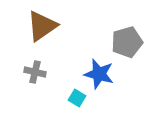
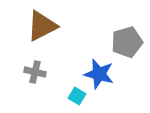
brown triangle: rotated 8 degrees clockwise
cyan square: moved 2 px up
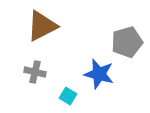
cyan square: moved 9 px left
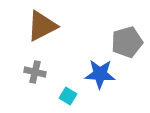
blue star: moved 1 px right; rotated 12 degrees counterclockwise
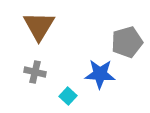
brown triangle: moved 3 px left; rotated 32 degrees counterclockwise
cyan square: rotated 12 degrees clockwise
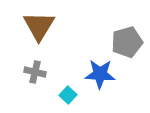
cyan square: moved 1 px up
